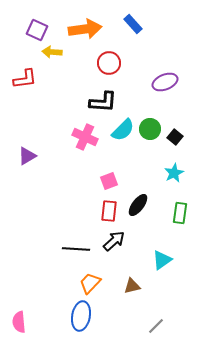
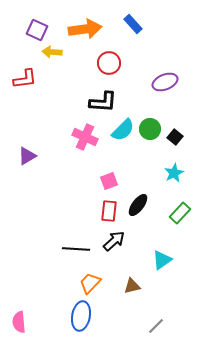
green rectangle: rotated 35 degrees clockwise
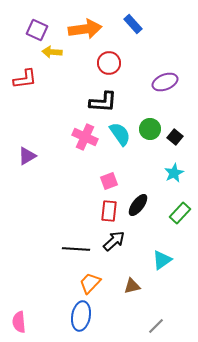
cyan semicircle: moved 3 px left, 4 px down; rotated 80 degrees counterclockwise
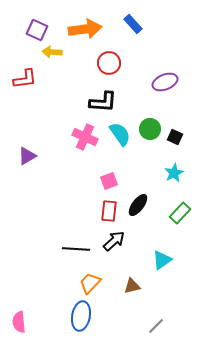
black square: rotated 14 degrees counterclockwise
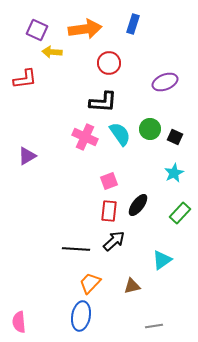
blue rectangle: rotated 60 degrees clockwise
gray line: moved 2 px left; rotated 36 degrees clockwise
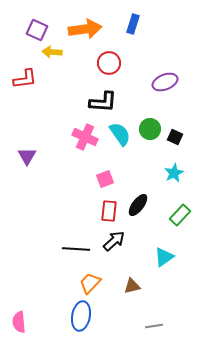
purple triangle: rotated 30 degrees counterclockwise
pink square: moved 4 px left, 2 px up
green rectangle: moved 2 px down
cyan triangle: moved 2 px right, 3 px up
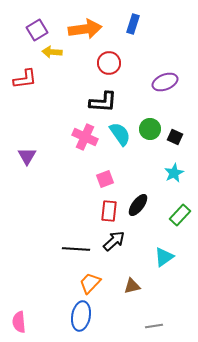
purple square: rotated 35 degrees clockwise
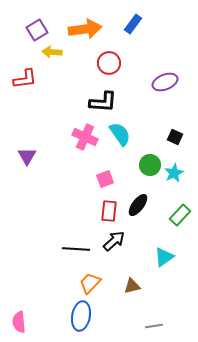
blue rectangle: rotated 18 degrees clockwise
green circle: moved 36 px down
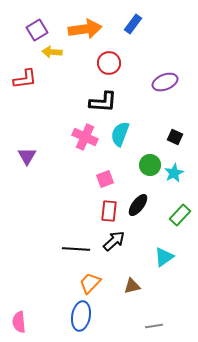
cyan semicircle: rotated 125 degrees counterclockwise
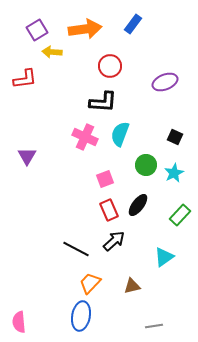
red circle: moved 1 px right, 3 px down
green circle: moved 4 px left
red rectangle: moved 1 px up; rotated 30 degrees counterclockwise
black line: rotated 24 degrees clockwise
